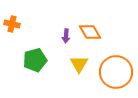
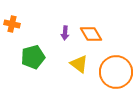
orange diamond: moved 1 px right, 2 px down
purple arrow: moved 1 px left, 3 px up
green pentagon: moved 2 px left, 3 px up
yellow triangle: rotated 24 degrees counterclockwise
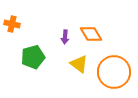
purple arrow: moved 4 px down
orange circle: moved 2 px left
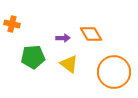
purple arrow: moved 2 px left, 1 px down; rotated 96 degrees counterclockwise
green pentagon: rotated 10 degrees clockwise
yellow triangle: moved 10 px left
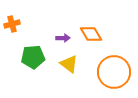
orange cross: rotated 28 degrees counterclockwise
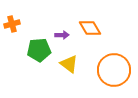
orange diamond: moved 1 px left, 6 px up
purple arrow: moved 1 px left, 3 px up
green pentagon: moved 6 px right, 7 px up
orange circle: moved 2 px up
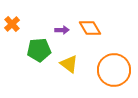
orange cross: rotated 28 degrees counterclockwise
purple arrow: moved 5 px up
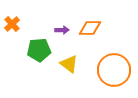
orange diamond: rotated 60 degrees counterclockwise
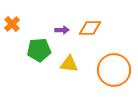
yellow triangle: rotated 30 degrees counterclockwise
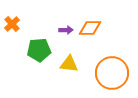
purple arrow: moved 4 px right
orange circle: moved 2 px left, 3 px down
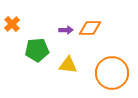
green pentagon: moved 2 px left
yellow triangle: moved 1 px left, 1 px down
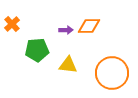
orange diamond: moved 1 px left, 2 px up
